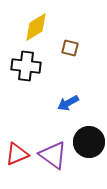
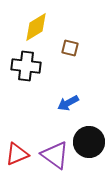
purple triangle: moved 2 px right
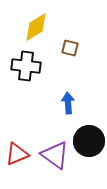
blue arrow: rotated 115 degrees clockwise
black circle: moved 1 px up
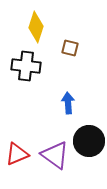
yellow diamond: rotated 40 degrees counterclockwise
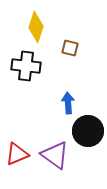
black circle: moved 1 px left, 10 px up
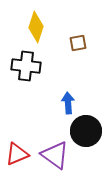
brown square: moved 8 px right, 5 px up; rotated 24 degrees counterclockwise
black circle: moved 2 px left
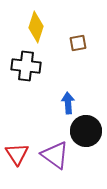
red triangle: rotated 40 degrees counterclockwise
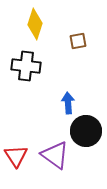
yellow diamond: moved 1 px left, 3 px up
brown square: moved 2 px up
red triangle: moved 1 px left, 2 px down
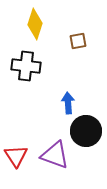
purple triangle: rotated 16 degrees counterclockwise
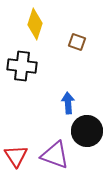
brown square: moved 1 px left, 1 px down; rotated 30 degrees clockwise
black cross: moved 4 px left
black circle: moved 1 px right
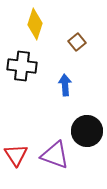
brown square: rotated 30 degrees clockwise
blue arrow: moved 3 px left, 18 px up
red triangle: moved 1 px up
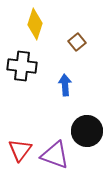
red triangle: moved 4 px right, 5 px up; rotated 10 degrees clockwise
